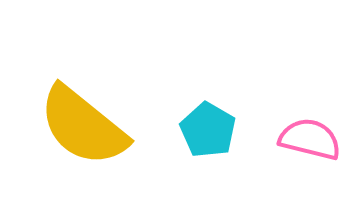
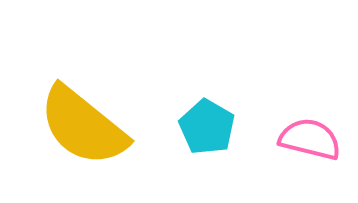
cyan pentagon: moved 1 px left, 3 px up
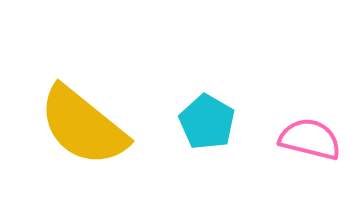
cyan pentagon: moved 5 px up
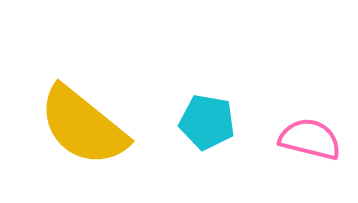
cyan pentagon: rotated 20 degrees counterclockwise
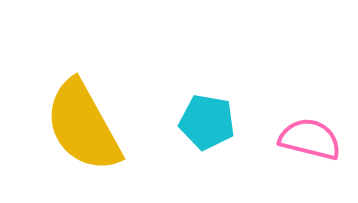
yellow semicircle: rotated 22 degrees clockwise
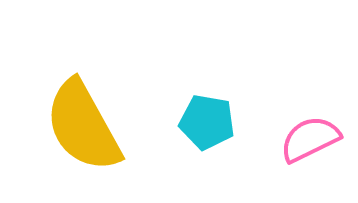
pink semicircle: rotated 40 degrees counterclockwise
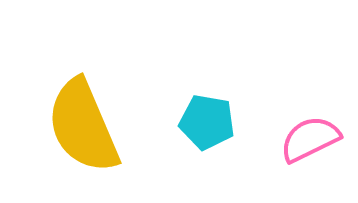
yellow semicircle: rotated 6 degrees clockwise
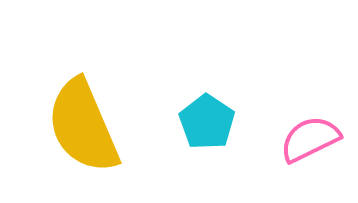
cyan pentagon: rotated 24 degrees clockwise
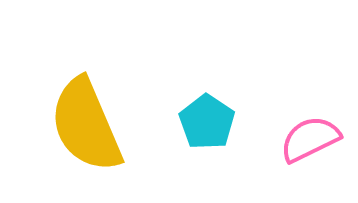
yellow semicircle: moved 3 px right, 1 px up
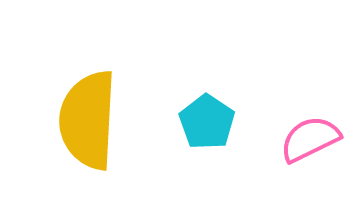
yellow semicircle: moved 2 px right, 5 px up; rotated 26 degrees clockwise
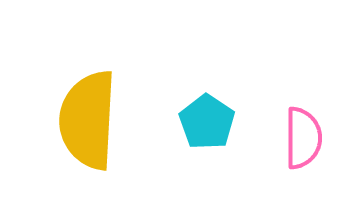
pink semicircle: moved 7 px left, 1 px up; rotated 116 degrees clockwise
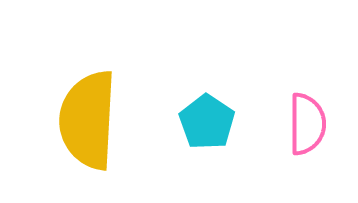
pink semicircle: moved 4 px right, 14 px up
